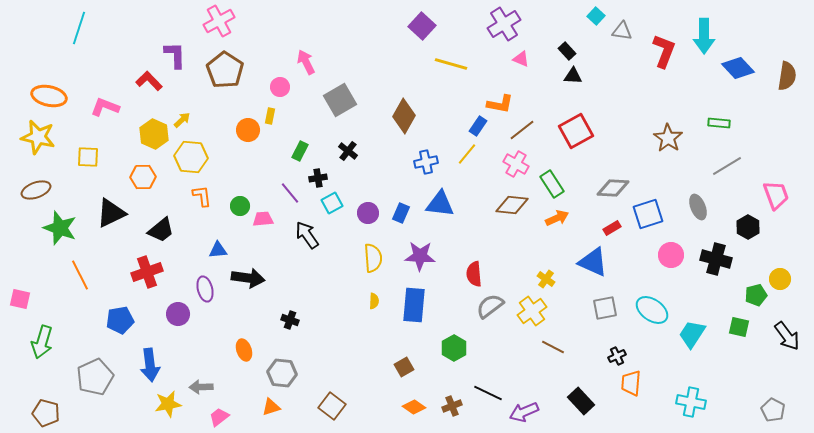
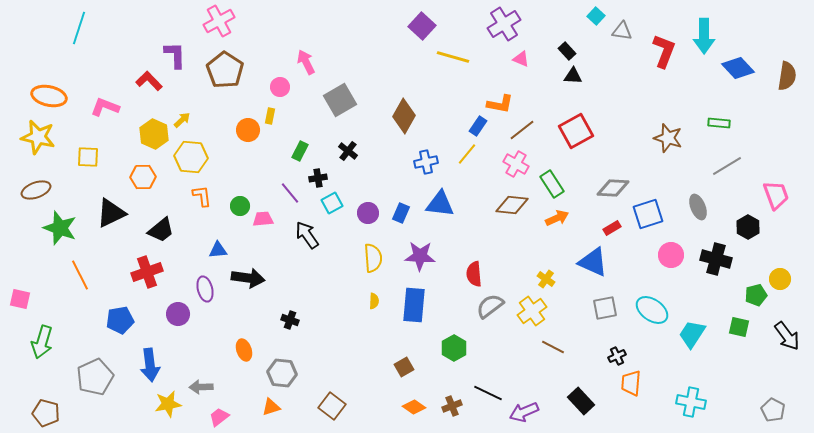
yellow line at (451, 64): moved 2 px right, 7 px up
brown star at (668, 138): rotated 16 degrees counterclockwise
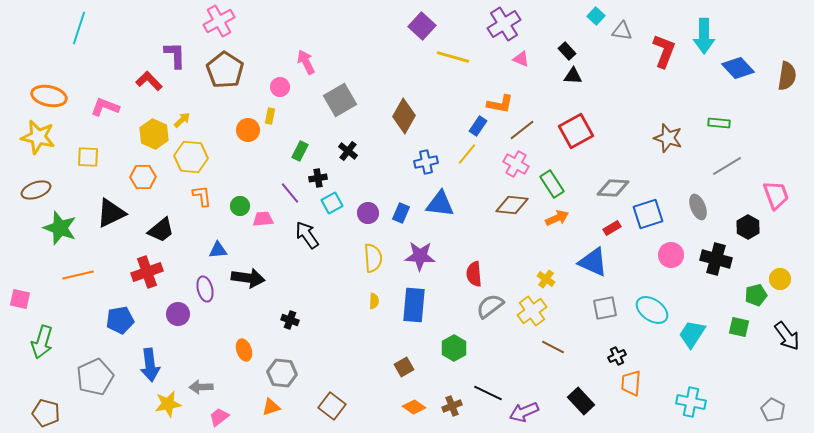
orange line at (80, 275): moved 2 px left; rotated 76 degrees counterclockwise
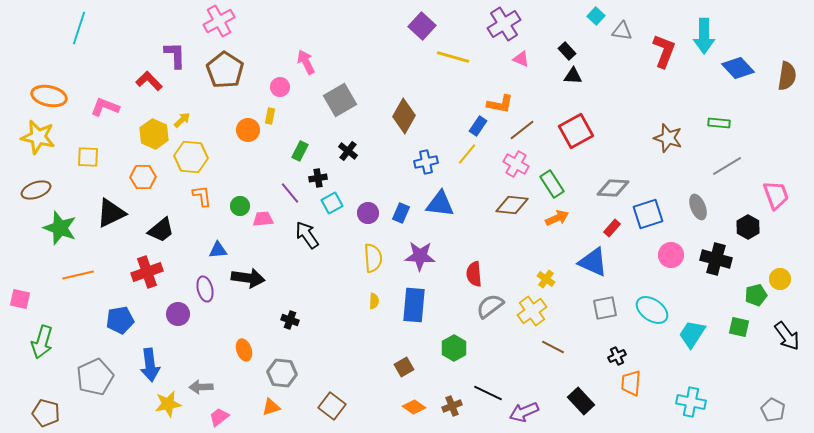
red rectangle at (612, 228): rotated 18 degrees counterclockwise
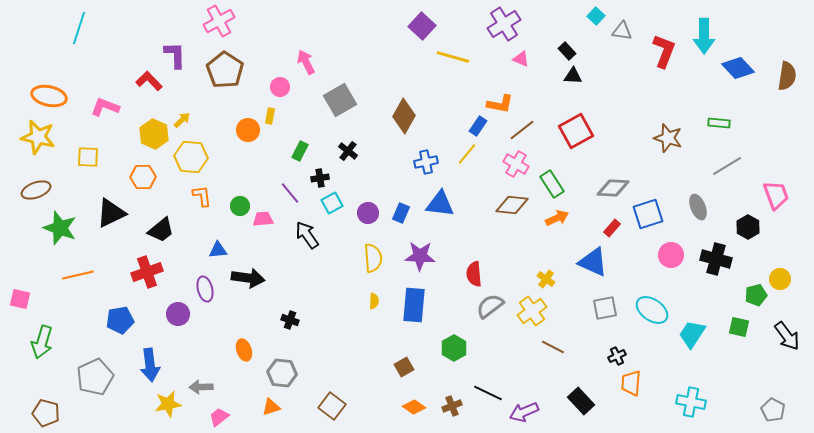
black cross at (318, 178): moved 2 px right
